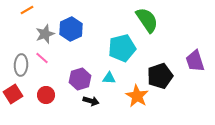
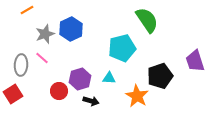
red circle: moved 13 px right, 4 px up
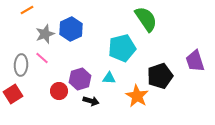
green semicircle: moved 1 px left, 1 px up
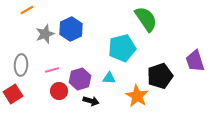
pink line: moved 10 px right, 12 px down; rotated 56 degrees counterclockwise
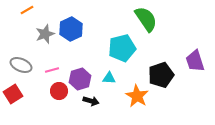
gray ellipse: rotated 70 degrees counterclockwise
black pentagon: moved 1 px right, 1 px up
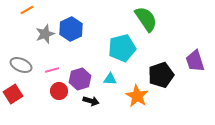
cyan triangle: moved 1 px right, 1 px down
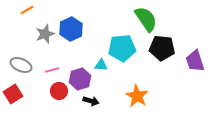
cyan pentagon: rotated 8 degrees clockwise
black pentagon: moved 1 px right, 27 px up; rotated 25 degrees clockwise
cyan triangle: moved 9 px left, 14 px up
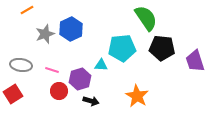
green semicircle: moved 1 px up
gray ellipse: rotated 15 degrees counterclockwise
pink line: rotated 32 degrees clockwise
